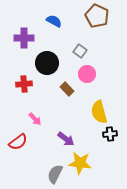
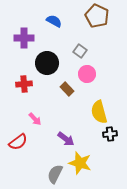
yellow star: rotated 10 degrees clockwise
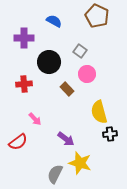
black circle: moved 2 px right, 1 px up
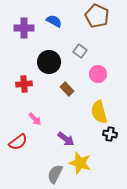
purple cross: moved 10 px up
pink circle: moved 11 px right
black cross: rotated 16 degrees clockwise
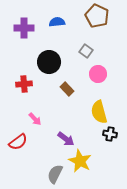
blue semicircle: moved 3 px right, 1 px down; rotated 35 degrees counterclockwise
gray square: moved 6 px right
yellow star: moved 2 px up; rotated 10 degrees clockwise
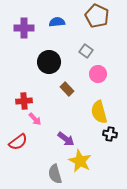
red cross: moved 17 px down
gray semicircle: rotated 42 degrees counterclockwise
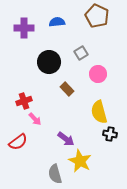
gray square: moved 5 px left, 2 px down; rotated 24 degrees clockwise
red cross: rotated 14 degrees counterclockwise
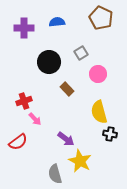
brown pentagon: moved 4 px right, 2 px down
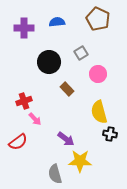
brown pentagon: moved 3 px left, 1 px down
yellow star: rotated 25 degrees counterclockwise
